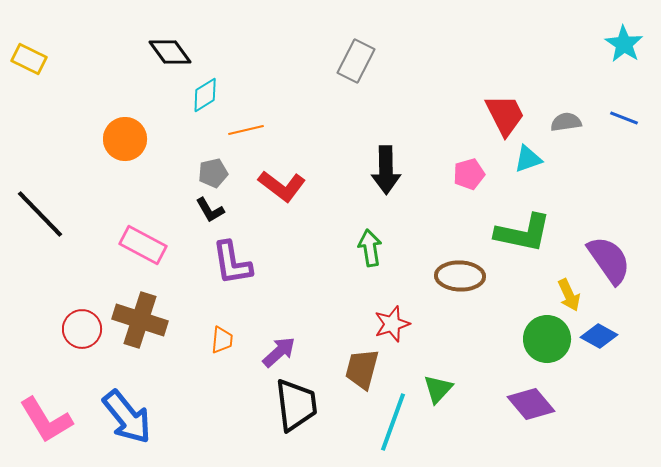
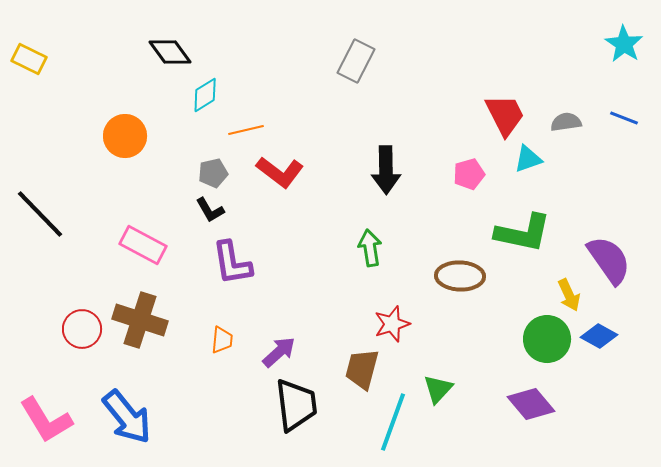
orange circle: moved 3 px up
red L-shape: moved 2 px left, 14 px up
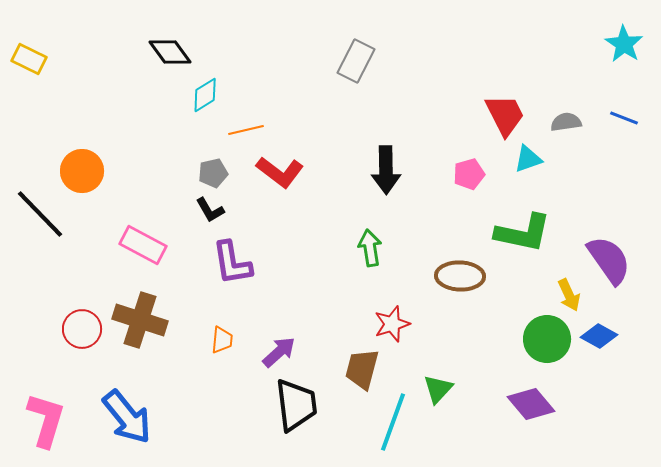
orange circle: moved 43 px left, 35 px down
pink L-shape: rotated 132 degrees counterclockwise
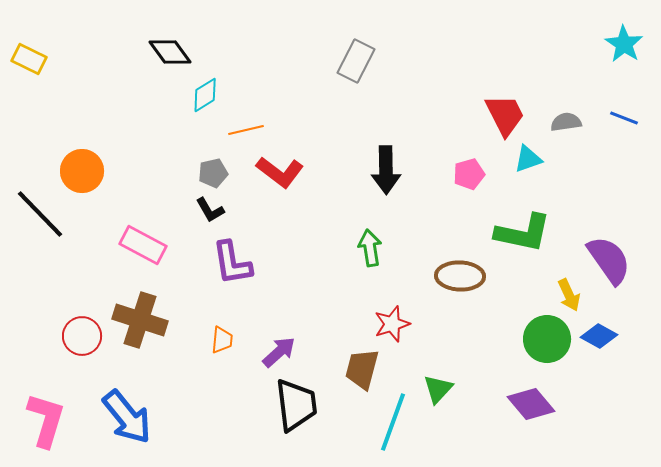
red circle: moved 7 px down
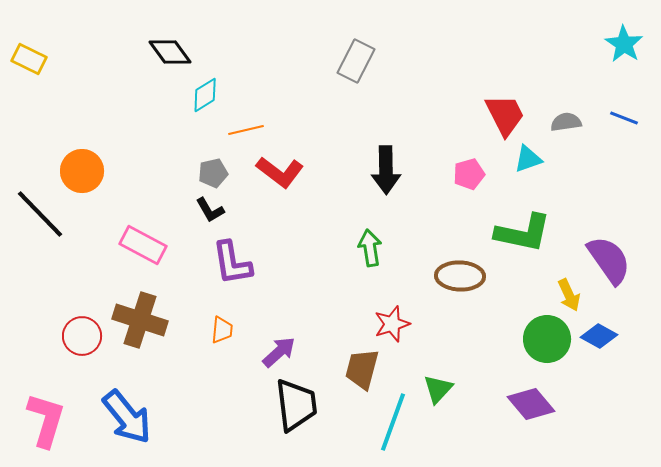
orange trapezoid: moved 10 px up
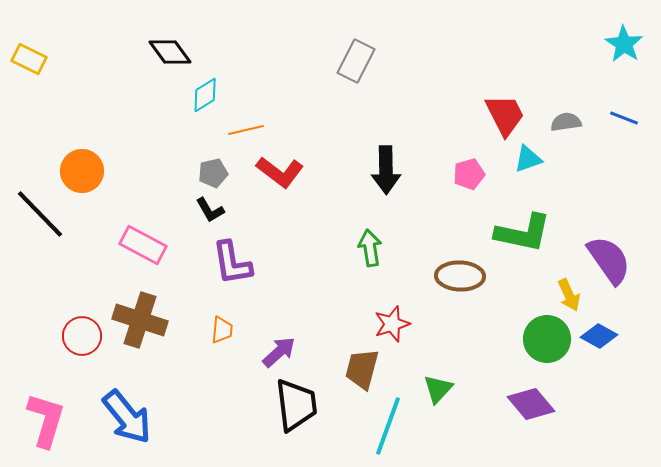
cyan line: moved 5 px left, 4 px down
